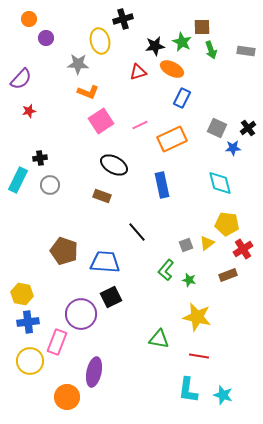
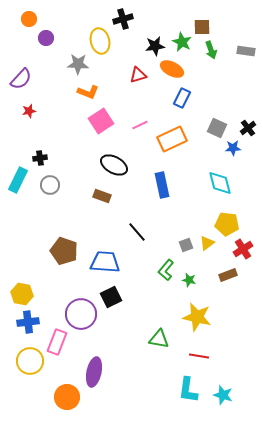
red triangle at (138, 72): moved 3 px down
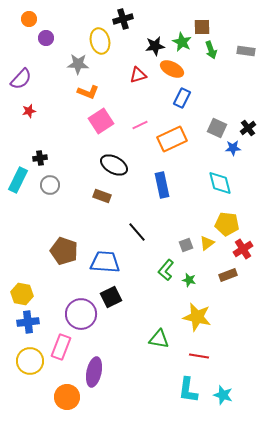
pink rectangle at (57, 342): moved 4 px right, 5 px down
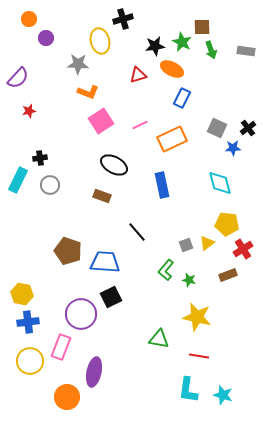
purple semicircle at (21, 79): moved 3 px left, 1 px up
brown pentagon at (64, 251): moved 4 px right
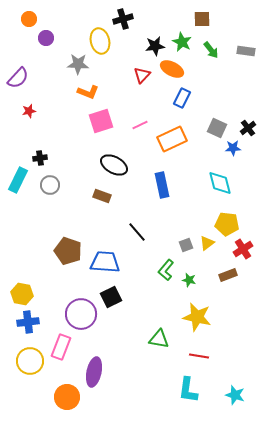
brown square at (202, 27): moved 8 px up
green arrow at (211, 50): rotated 18 degrees counterclockwise
red triangle at (138, 75): moved 4 px right; rotated 30 degrees counterclockwise
pink square at (101, 121): rotated 15 degrees clockwise
cyan star at (223, 395): moved 12 px right
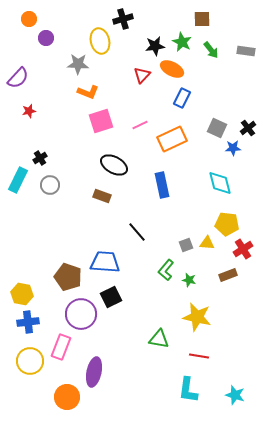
black cross at (40, 158): rotated 24 degrees counterclockwise
yellow triangle at (207, 243): rotated 42 degrees clockwise
brown pentagon at (68, 251): moved 26 px down
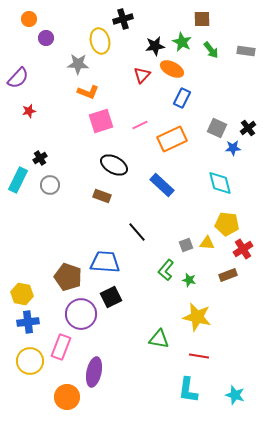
blue rectangle at (162, 185): rotated 35 degrees counterclockwise
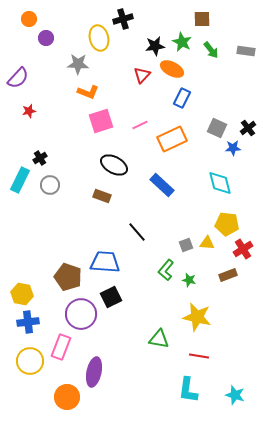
yellow ellipse at (100, 41): moved 1 px left, 3 px up
cyan rectangle at (18, 180): moved 2 px right
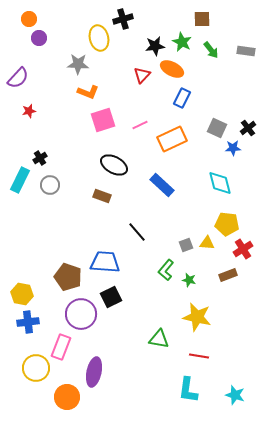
purple circle at (46, 38): moved 7 px left
pink square at (101, 121): moved 2 px right, 1 px up
yellow circle at (30, 361): moved 6 px right, 7 px down
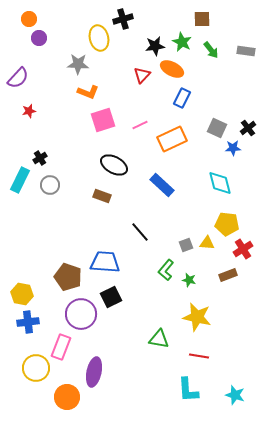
black line at (137, 232): moved 3 px right
cyan L-shape at (188, 390): rotated 12 degrees counterclockwise
